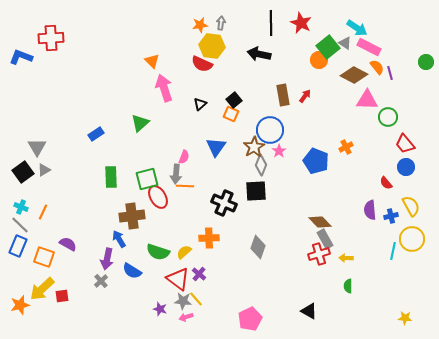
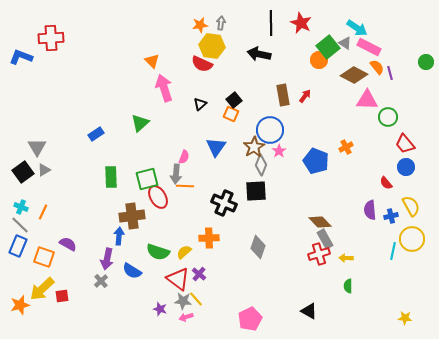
blue arrow at (119, 239): moved 3 px up; rotated 36 degrees clockwise
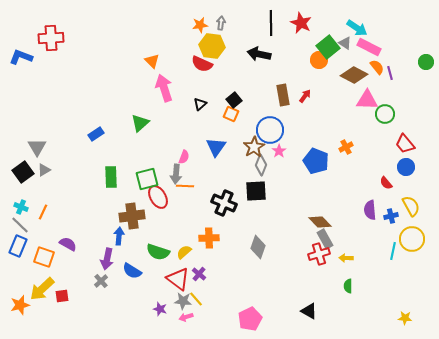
green circle at (388, 117): moved 3 px left, 3 px up
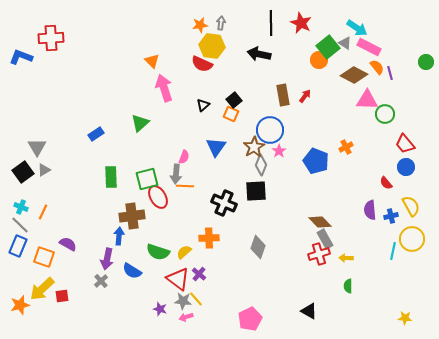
black triangle at (200, 104): moved 3 px right, 1 px down
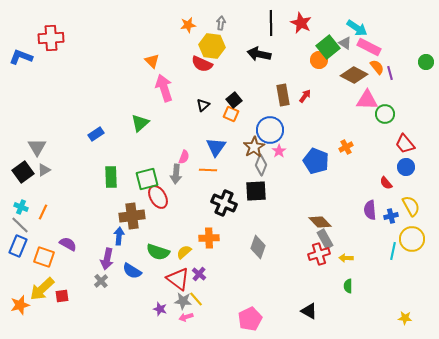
orange star at (200, 25): moved 12 px left
orange line at (185, 186): moved 23 px right, 16 px up
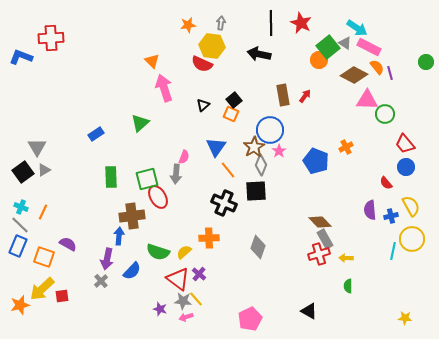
orange line at (208, 170): moved 20 px right; rotated 48 degrees clockwise
blue semicircle at (132, 271): rotated 78 degrees counterclockwise
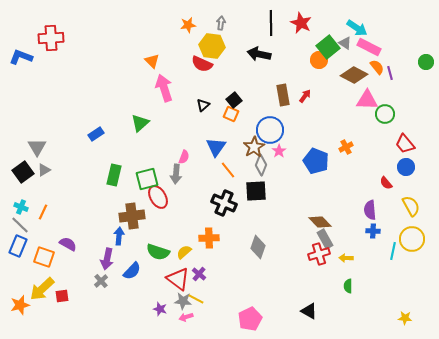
green rectangle at (111, 177): moved 3 px right, 2 px up; rotated 15 degrees clockwise
blue cross at (391, 216): moved 18 px left, 15 px down; rotated 16 degrees clockwise
yellow line at (196, 299): rotated 21 degrees counterclockwise
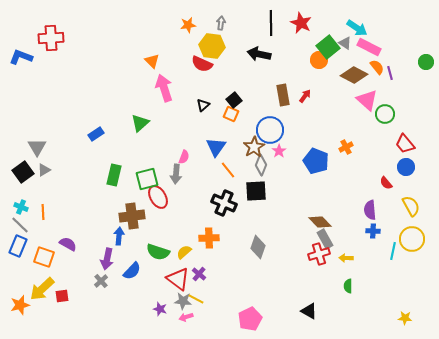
pink triangle at (367, 100): rotated 40 degrees clockwise
orange line at (43, 212): rotated 28 degrees counterclockwise
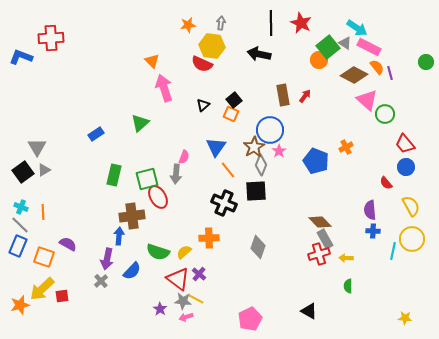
purple star at (160, 309): rotated 16 degrees clockwise
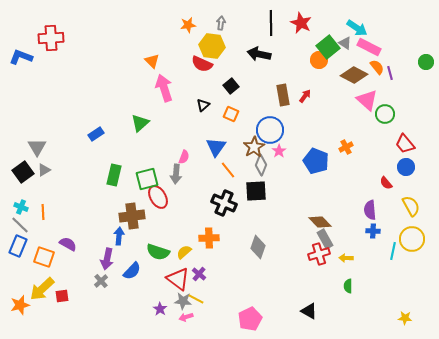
black square at (234, 100): moved 3 px left, 14 px up
